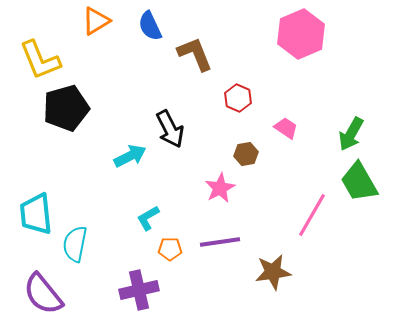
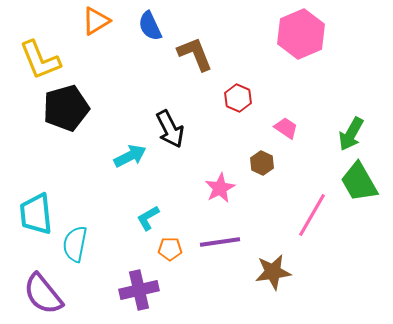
brown hexagon: moved 16 px right, 9 px down; rotated 25 degrees counterclockwise
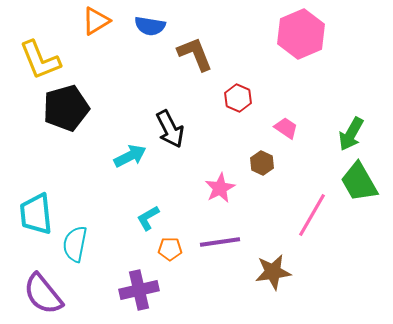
blue semicircle: rotated 56 degrees counterclockwise
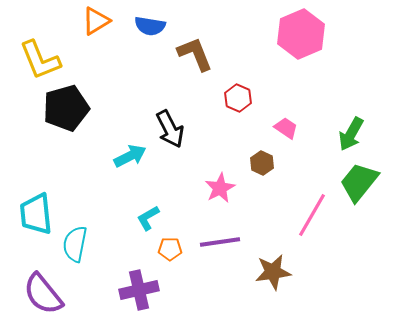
green trapezoid: rotated 69 degrees clockwise
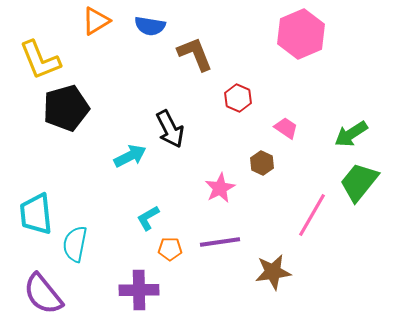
green arrow: rotated 28 degrees clockwise
purple cross: rotated 12 degrees clockwise
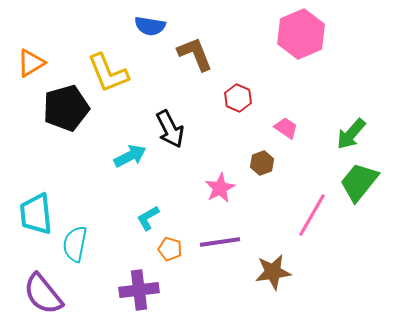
orange triangle: moved 65 px left, 42 px down
yellow L-shape: moved 68 px right, 13 px down
green arrow: rotated 16 degrees counterclockwise
brown hexagon: rotated 15 degrees clockwise
orange pentagon: rotated 15 degrees clockwise
purple cross: rotated 6 degrees counterclockwise
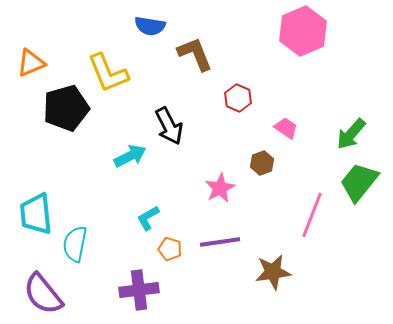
pink hexagon: moved 2 px right, 3 px up
orange triangle: rotated 8 degrees clockwise
black arrow: moved 1 px left, 3 px up
pink line: rotated 9 degrees counterclockwise
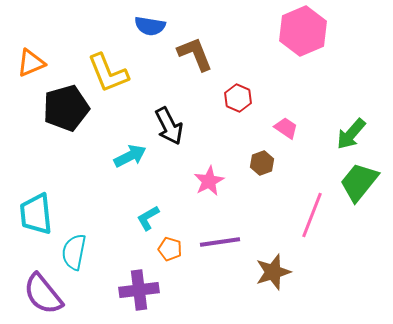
pink star: moved 11 px left, 7 px up
cyan semicircle: moved 1 px left, 8 px down
brown star: rotated 9 degrees counterclockwise
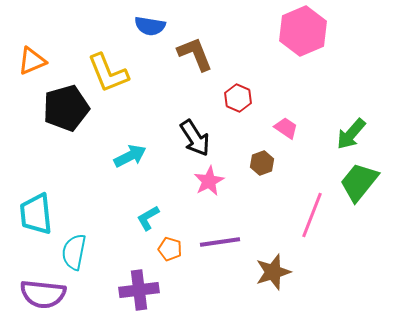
orange triangle: moved 1 px right, 2 px up
black arrow: moved 26 px right, 12 px down; rotated 6 degrees counterclockwise
purple semicircle: rotated 45 degrees counterclockwise
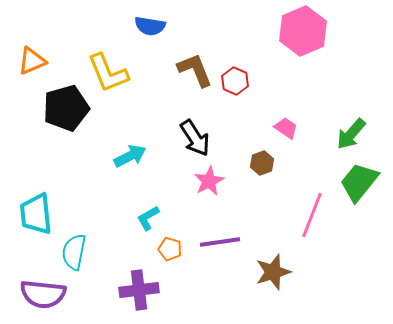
brown L-shape: moved 16 px down
red hexagon: moved 3 px left, 17 px up
